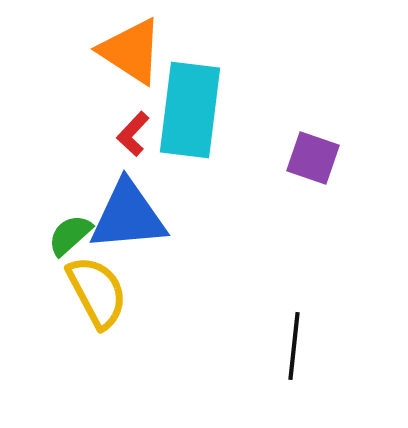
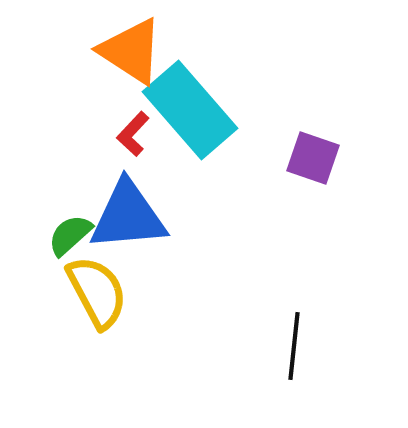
cyan rectangle: rotated 48 degrees counterclockwise
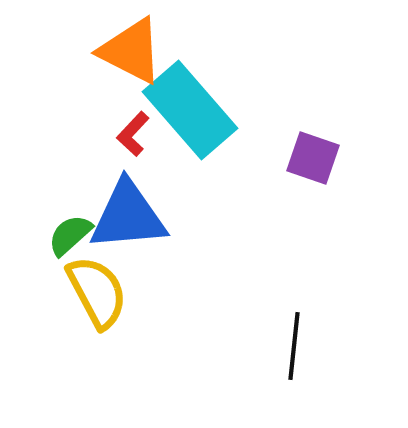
orange triangle: rotated 6 degrees counterclockwise
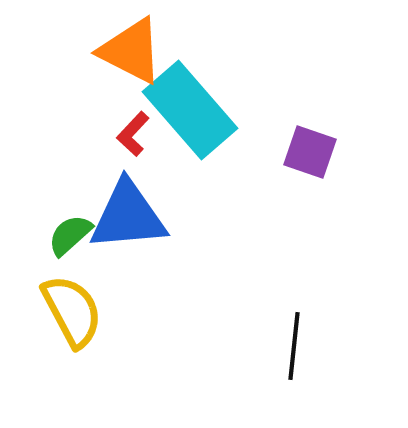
purple square: moved 3 px left, 6 px up
yellow semicircle: moved 25 px left, 19 px down
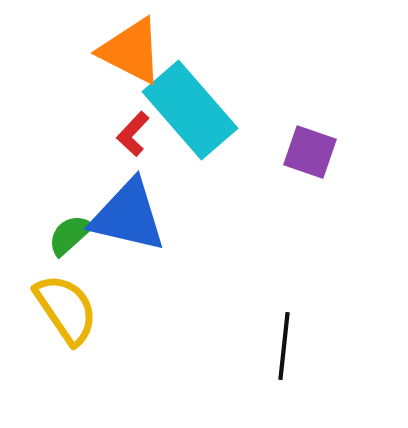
blue triangle: rotated 18 degrees clockwise
yellow semicircle: moved 6 px left, 2 px up; rotated 6 degrees counterclockwise
black line: moved 10 px left
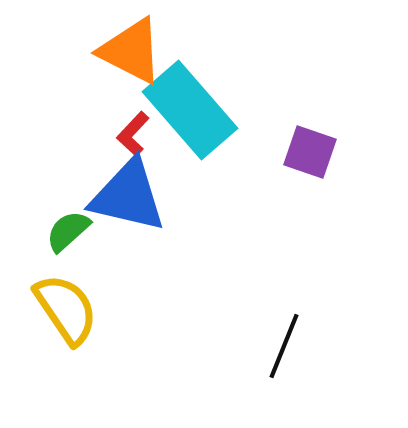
blue triangle: moved 20 px up
green semicircle: moved 2 px left, 4 px up
black line: rotated 16 degrees clockwise
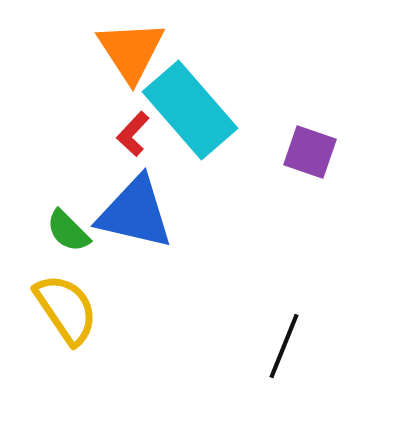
orange triangle: rotated 30 degrees clockwise
blue triangle: moved 7 px right, 17 px down
green semicircle: rotated 93 degrees counterclockwise
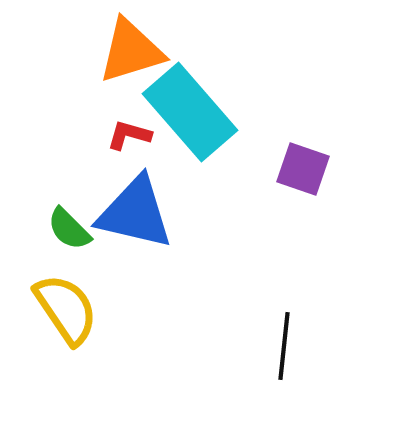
orange triangle: rotated 46 degrees clockwise
cyan rectangle: moved 2 px down
red L-shape: moved 4 px left, 1 px down; rotated 63 degrees clockwise
purple square: moved 7 px left, 17 px down
green semicircle: moved 1 px right, 2 px up
black line: rotated 16 degrees counterclockwise
